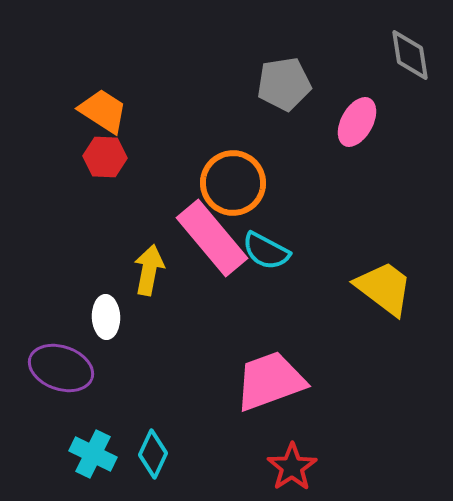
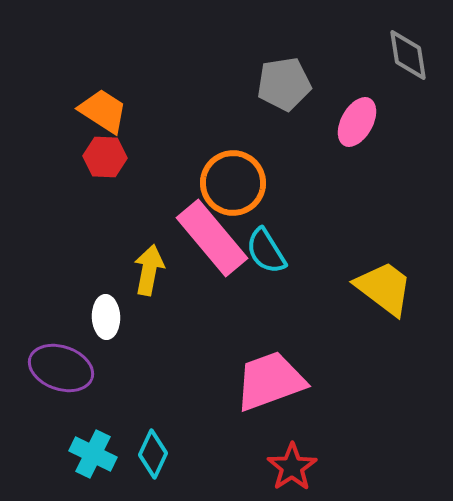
gray diamond: moved 2 px left
cyan semicircle: rotated 30 degrees clockwise
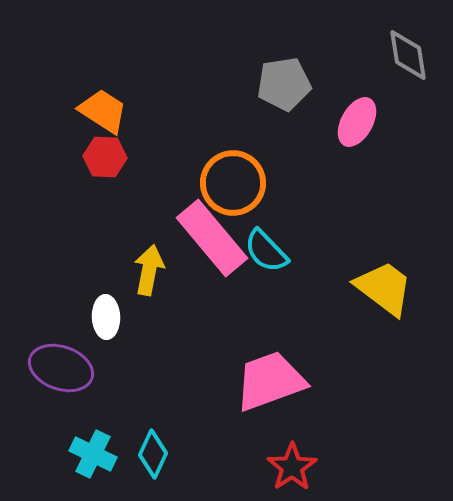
cyan semicircle: rotated 12 degrees counterclockwise
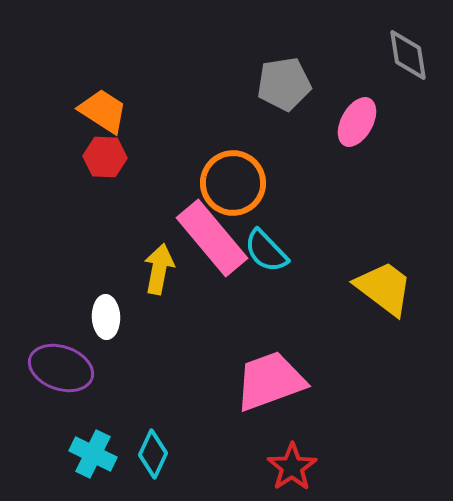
yellow arrow: moved 10 px right, 1 px up
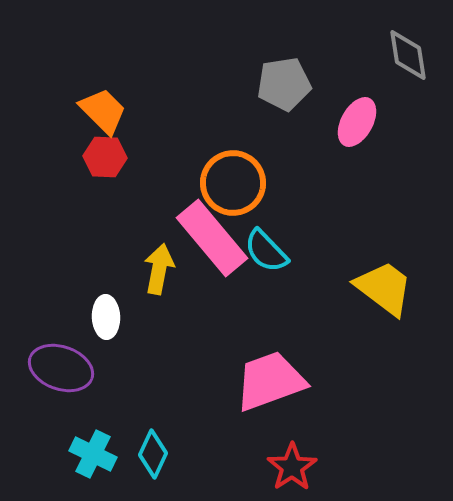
orange trapezoid: rotated 12 degrees clockwise
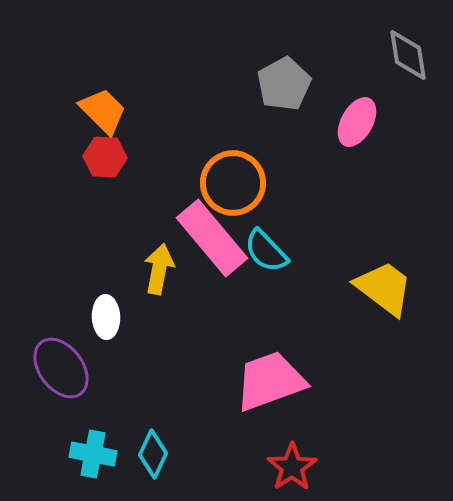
gray pentagon: rotated 20 degrees counterclockwise
purple ellipse: rotated 34 degrees clockwise
cyan cross: rotated 15 degrees counterclockwise
